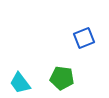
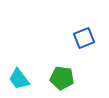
cyan trapezoid: moved 1 px left, 4 px up
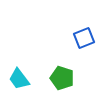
green pentagon: rotated 10 degrees clockwise
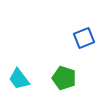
green pentagon: moved 2 px right
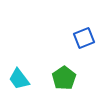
green pentagon: rotated 20 degrees clockwise
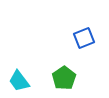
cyan trapezoid: moved 2 px down
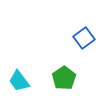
blue square: rotated 15 degrees counterclockwise
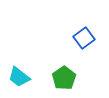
cyan trapezoid: moved 4 px up; rotated 15 degrees counterclockwise
